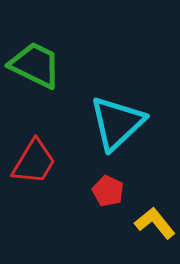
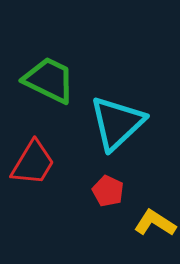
green trapezoid: moved 14 px right, 15 px down
red trapezoid: moved 1 px left, 1 px down
yellow L-shape: rotated 18 degrees counterclockwise
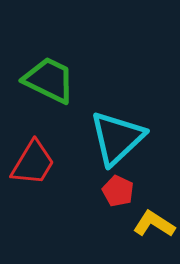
cyan triangle: moved 15 px down
red pentagon: moved 10 px right
yellow L-shape: moved 1 px left, 1 px down
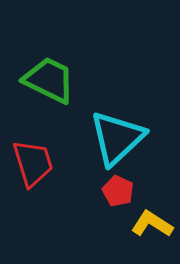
red trapezoid: rotated 48 degrees counterclockwise
yellow L-shape: moved 2 px left
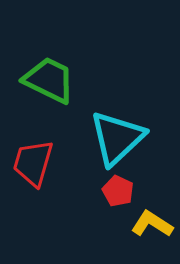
red trapezoid: rotated 147 degrees counterclockwise
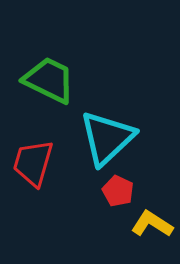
cyan triangle: moved 10 px left
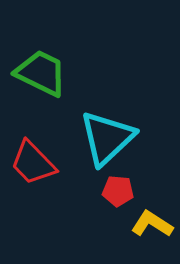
green trapezoid: moved 8 px left, 7 px up
red trapezoid: rotated 60 degrees counterclockwise
red pentagon: rotated 20 degrees counterclockwise
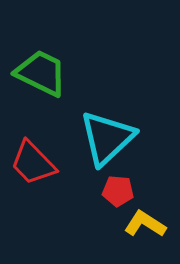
yellow L-shape: moved 7 px left
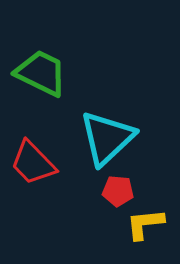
yellow L-shape: rotated 39 degrees counterclockwise
